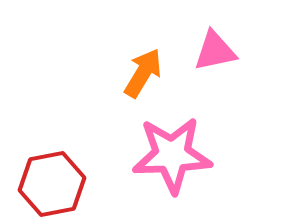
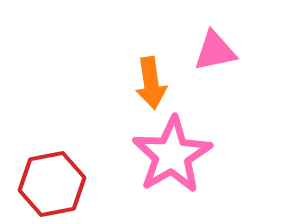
orange arrow: moved 8 px right, 10 px down; rotated 141 degrees clockwise
pink star: rotated 28 degrees counterclockwise
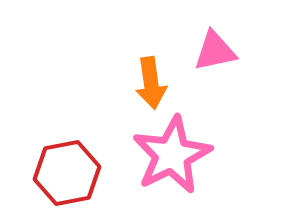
pink star: rotated 4 degrees clockwise
red hexagon: moved 15 px right, 11 px up
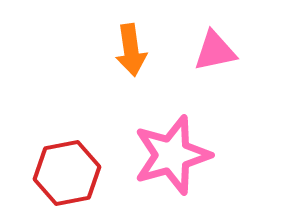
orange arrow: moved 20 px left, 33 px up
pink star: rotated 10 degrees clockwise
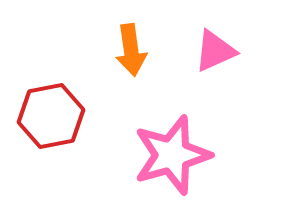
pink triangle: rotated 12 degrees counterclockwise
red hexagon: moved 16 px left, 57 px up
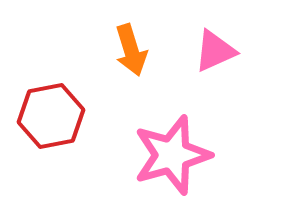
orange arrow: rotated 9 degrees counterclockwise
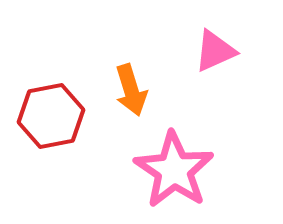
orange arrow: moved 40 px down
pink star: moved 2 px right, 15 px down; rotated 22 degrees counterclockwise
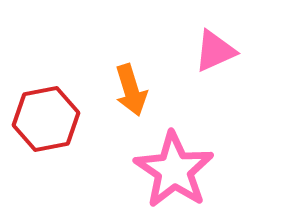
red hexagon: moved 5 px left, 3 px down
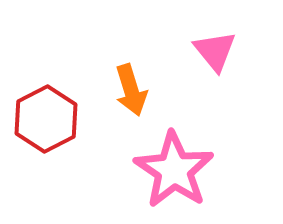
pink triangle: rotated 45 degrees counterclockwise
red hexagon: rotated 16 degrees counterclockwise
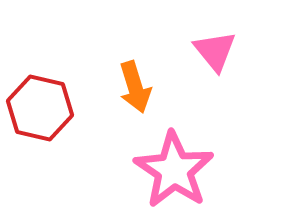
orange arrow: moved 4 px right, 3 px up
red hexagon: moved 6 px left, 11 px up; rotated 20 degrees counterclockwise
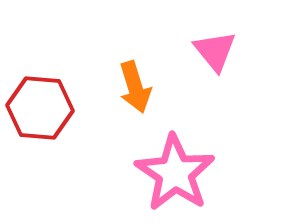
red hexagon: rotated 8 degrees counterclockwise
pink star: moved 1 px right, 3 px down
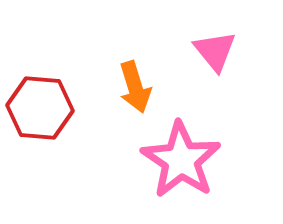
pink star: moved 6 px right, 13 px up
